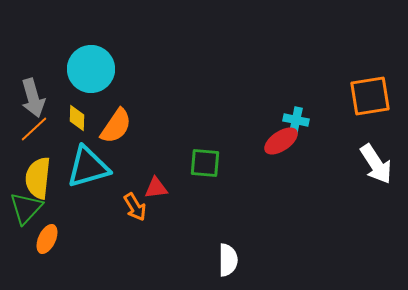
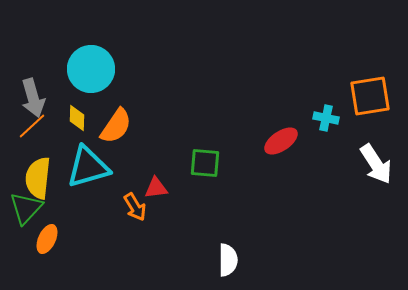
cyan cross: moved 30 px right, 2 px up
orange line: moved 2 px left, 3 px up
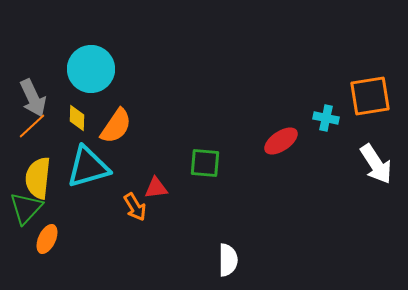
gray arrow: rotated 9 degrees counterclockwise
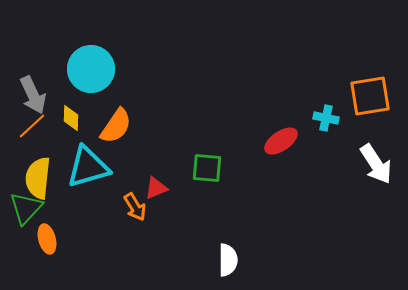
gray arrow: moved 3 px up
yellow diamond: moved 6 px left
green square: moved 2 px right, 5 px down
red triangle: rotated 15 degrees counterclockwise
orange ellipse: rotated 40 degrees counterclockwise
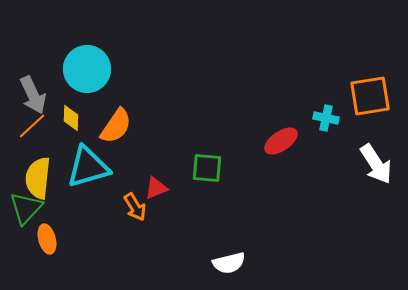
cyan circle: moved 4 px left
white semicircle: moved 1 px right, 3 px down; rotated 76 degrees clockwise
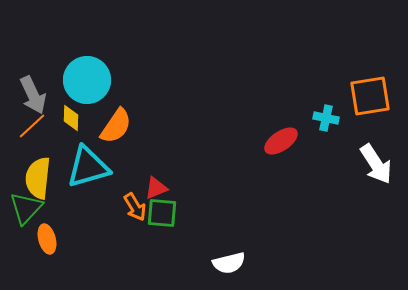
cyan circle: moved 11 px down
green square: moved 45 px left, 45 px down
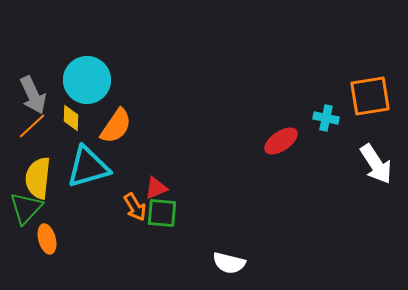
white semicircle: rotated 28 degrees clockwise
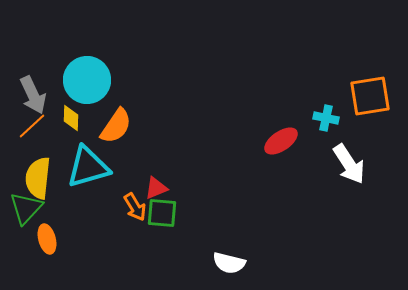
white arrow: moved 27 px left
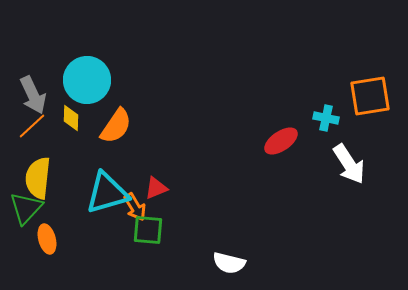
cyan triangle: moved 19 px right, 26 px down
green square: moved 14 px left, 17 px down
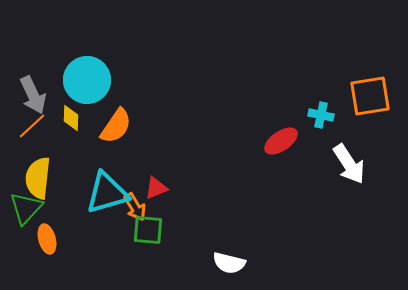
cyan cross: moved 5 px left, 3 px up
